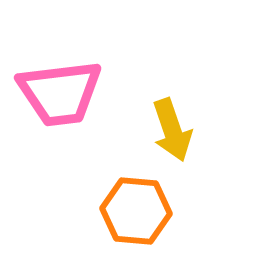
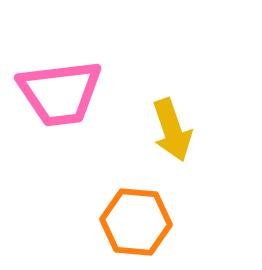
orange hexagon: moved 11 px down
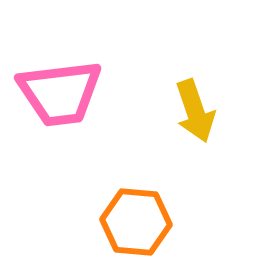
yellow arrow: moved 23 px right, 19 px up
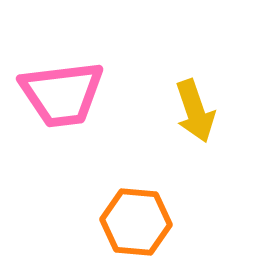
pink trapezoid: moved 2 px right, 1 px down
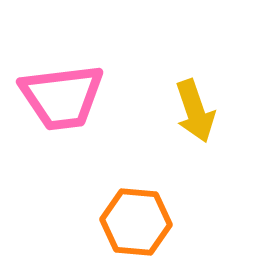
pink trapezoid: moved 3 px down
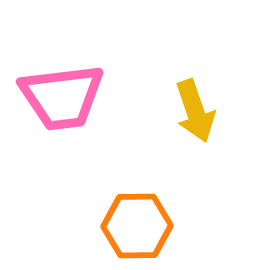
orange hexagon: moved 1 px right, 4 px down; rotated 6 degrees counterclockwise
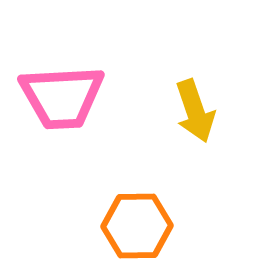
pink trapezoid: rotated 4 degrees clockwise
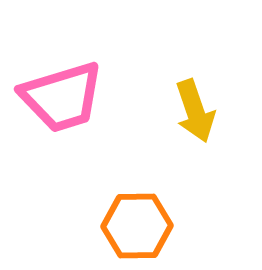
pink trapezoid: rotated 14 degrees counterclockwise
